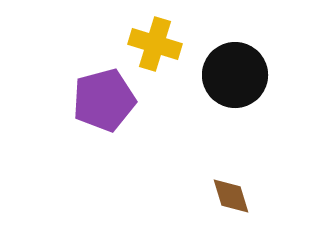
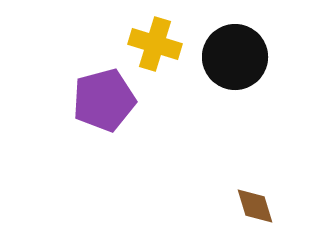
black circle: moved 18 px up
brown diamond: moved 24 px right, 10 px down
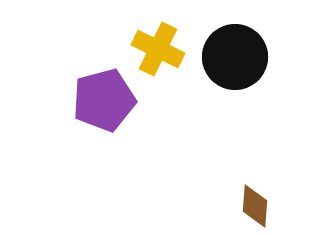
yellow cross: moved 3 px right, 5 px down; rotated 9 degrees clockwise
brown diamond: rotated 21 degrees clockwise
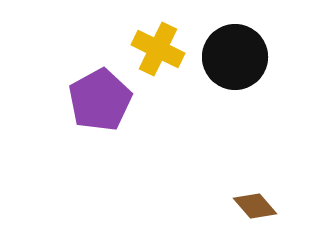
purple pentagon: moved 4 px left; rotated 14 degrees counterclockwise
brown diamond: rotated 45 degrees counterclockwise
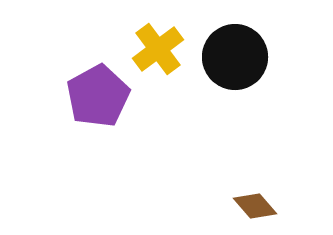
yellow cross: rotated 27 degrees clockwise
purple pentagon: moved 2 px left, 4 px up
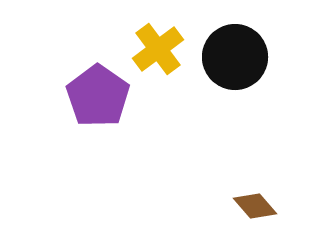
purple pentagon: rotated 8 degrees counterclockwise
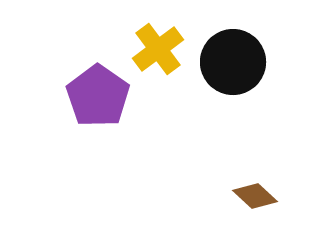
black circle: moved 2 px left, 5 px down
brown diamond: moved 10 px up; rotated 6 degrees counterclockwise
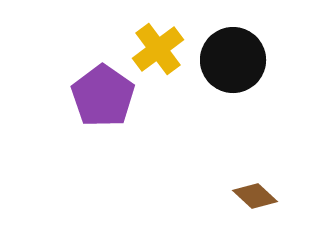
black circle: moved 2 px up
purple pentagon: moved 5 px right
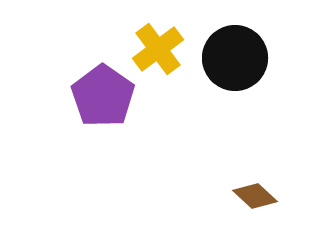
black circle: moved 2 px right, 2 px up
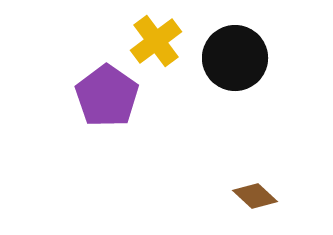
yellow cross: moved 2 px left, 8 px up
purple pentagon: moved 4 px right
